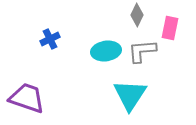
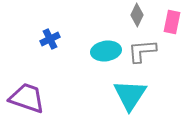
pink rectangle: moved 2 px right, 6 px up
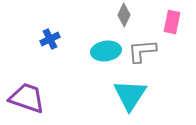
gray diamond: moved 13 px left
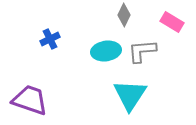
pink rectangle: rotated 70 degrees counterclockwise
purple trapezoid: moved 3 px right, 2 px down
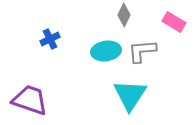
pink rectangle: moved 2 px right
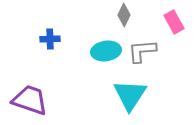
pink rectangle: rotated 30 degrees clockwise
blue cross: rotated 24 degrees clockwise
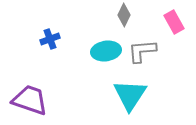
blue cross: rotated 18 degrees counterclockwise
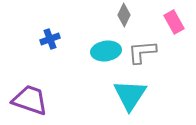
gray L-shape: moved 1 px down
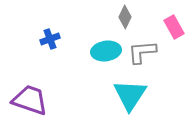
gray diamond: moved 1 px right, 2 px down
pink rectangle: moved 5 px down
